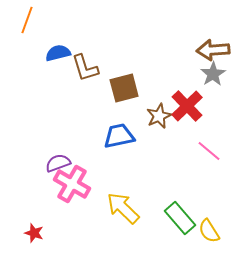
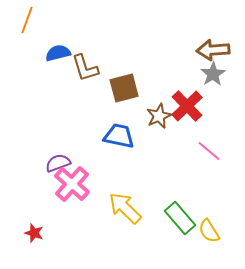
blue trapezoid: rotated 24 degrees clockwise
pink cross: rotated 12 degrees clockwise
yellow arrow: moved 2 px right
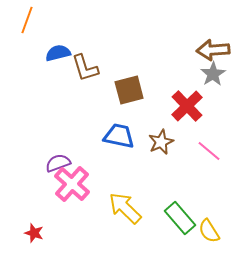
brown square: moved 5 px right, 2 px down
brown star: moved 2 px right, 26 px down
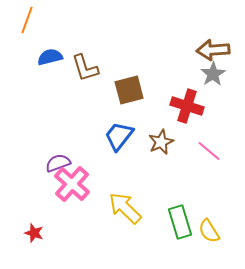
blue semicircle: moved 8 px left, 4 px down
red cross: rotated 28 degrees counterclockwise
blue trapezoid: rotated 64 degrees counterclockwise
green rectangle: moved 4 px down; rotated 24 degrees clockwise
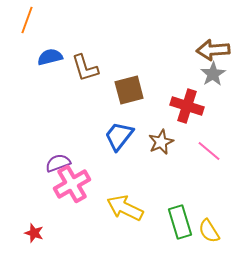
pink cross: rotated 18 degrees clockwise
yellow arrow: rotated 18 degrees counterclockwise
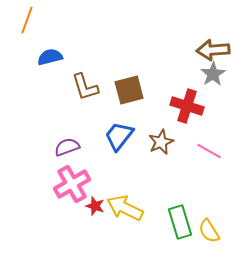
brown L-shape: moved 19 px down
pink line: rotated 10 degrees counterclockwise
purple semicircle: moved 9 px right, 16 px up
red star: moved 61 px right, 27 px up
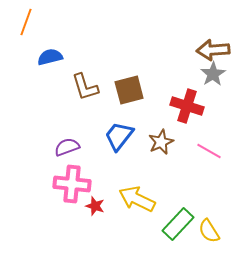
orange line: moved 1 px left, 2 px down
pink cross: rotated 36 degrees clockwise
yellow arrow: moved 12 px right, 9 px up
green rectangle: moved 2 px left, 2 px down; rotated 60 degrees clockwise
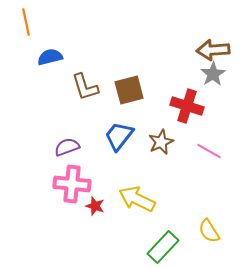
orange line: rotated 32 degrees counterclockwise
green rectangle: moved 15 px left, 23 px down
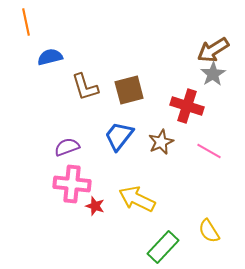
brown arrow: rotated 28 degrees counterclockwise
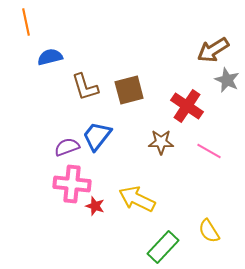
gray star: moved 14 px right, 6 px down; rotated 15 degrees counterclockwise
red cross: rotated 16 degrees clockwise
blue trapezoid: moved 22 px left
brown star: rotated 25 degrees clockwise
